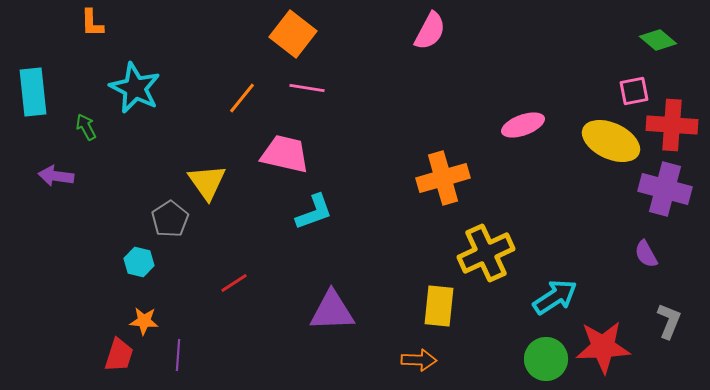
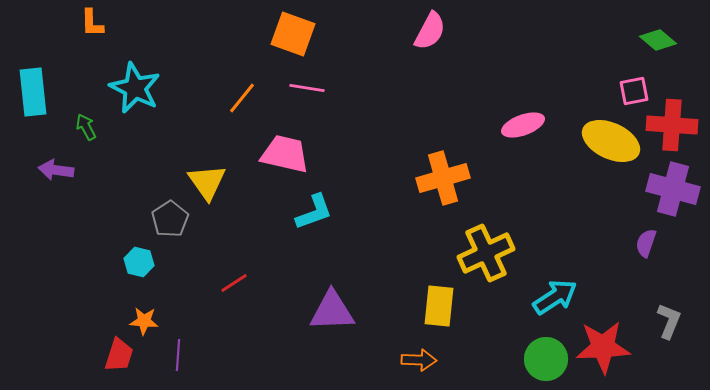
orange square: rotated 18 degrees counterclockwise
purple arrow: moved 6 px up
purple cross: moved 8 px right
purple semicircle: moved 11 px up; rotated 48 degrees clockwise
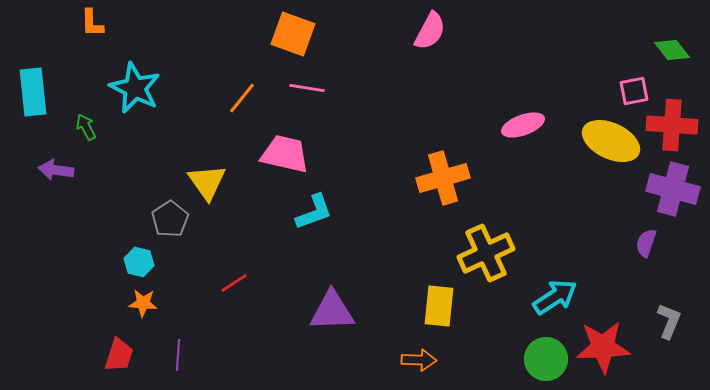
green diamond: moved 14 px right, 10 px down; rotated 12 degrees clockwise
orange star: moved 1 px left, 18 px up
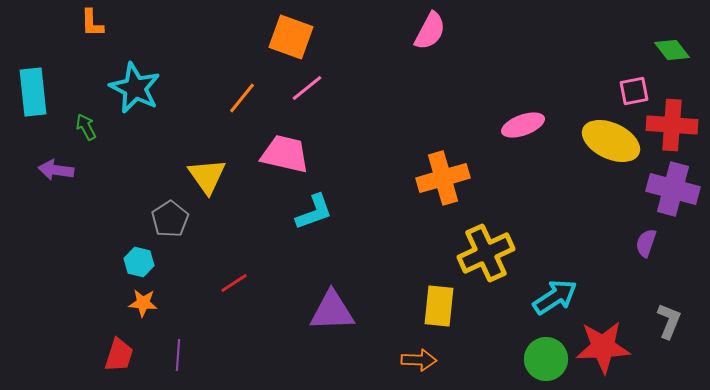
orange square: moved 2 px left, 3 px down
pink line: rotated 48 degrees counterclockwise
yellow triangle: moved 6 px up
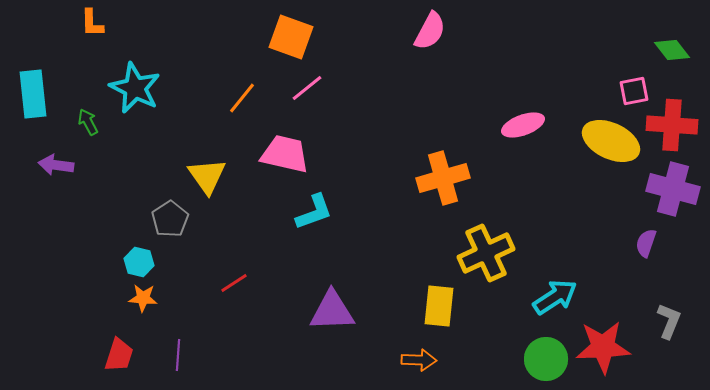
cyan rectangle: moved 2 px down
green arrow: moved 2 px right, 5 px up
purple arrow: moved 5 px up
orange star: moved 5 px up
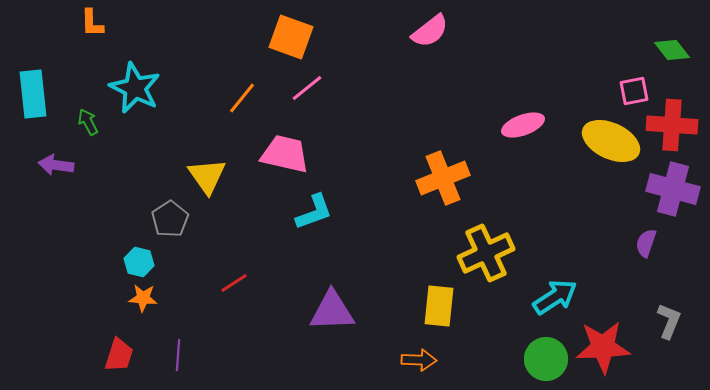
pink semicircle: rotated 24 degrees clockwise
orange cross: rotated 6 degrees counterclockwise
